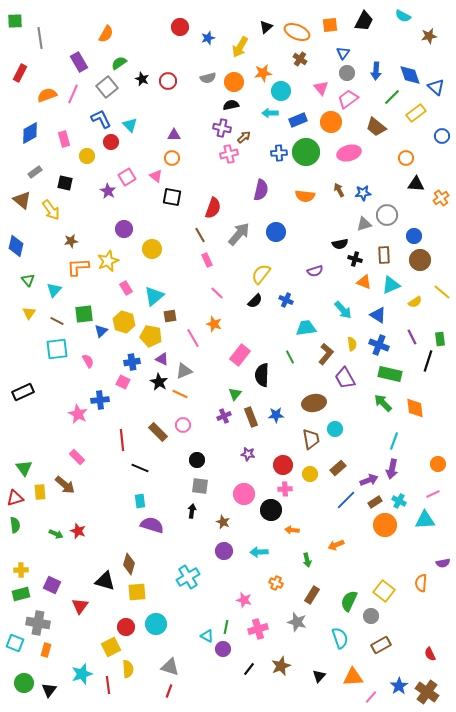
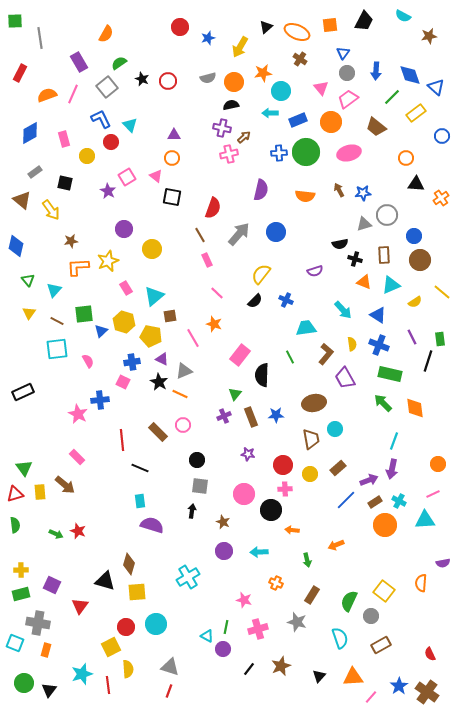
red triangle at (15, 498): moved 4 px up
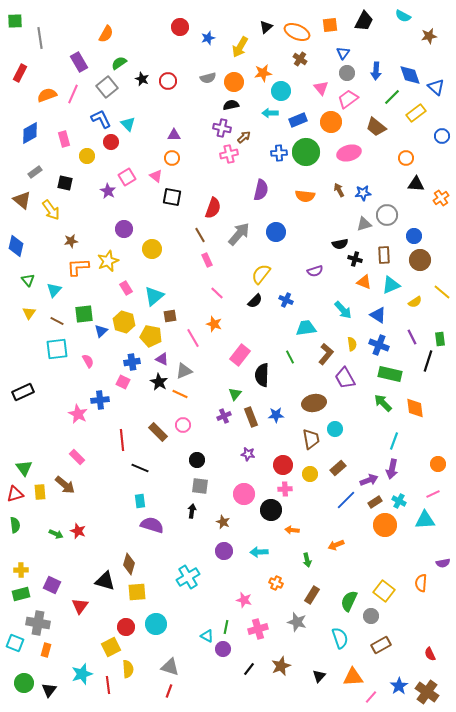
cyan triangle at (130, 125): moved 2 px left, 1 px up
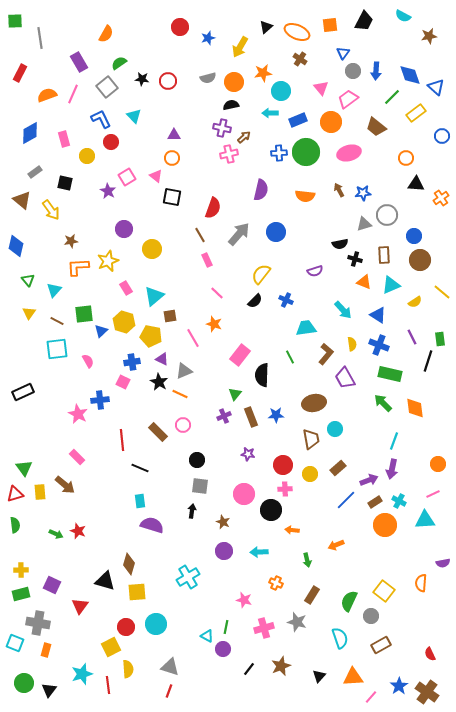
gray circle at (347, 73): moved 6 px right, 2 px up
black star at (142, 79): rotated 16 degrees counterclockwise
cyan triangle at (128, 124): moved 6 px right, 8 px up
pink cross at (258, 629): moved 6 px right, 1 px up
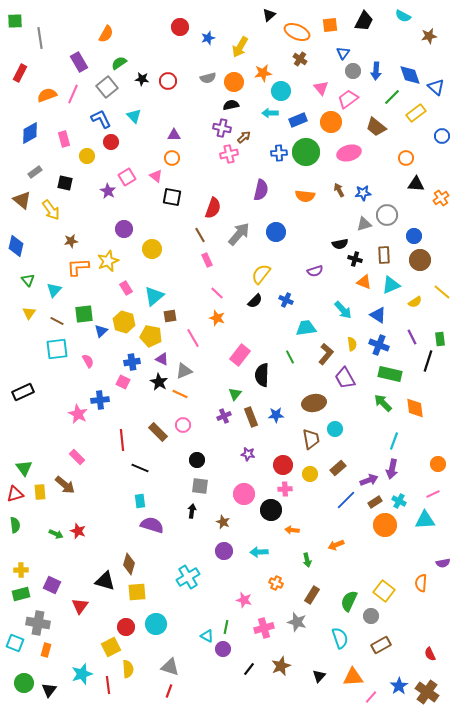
black triangle at (266, 27): moved 3 px right, 12 px up
orange star at (214, 324): moved 3 px right, 6 px up
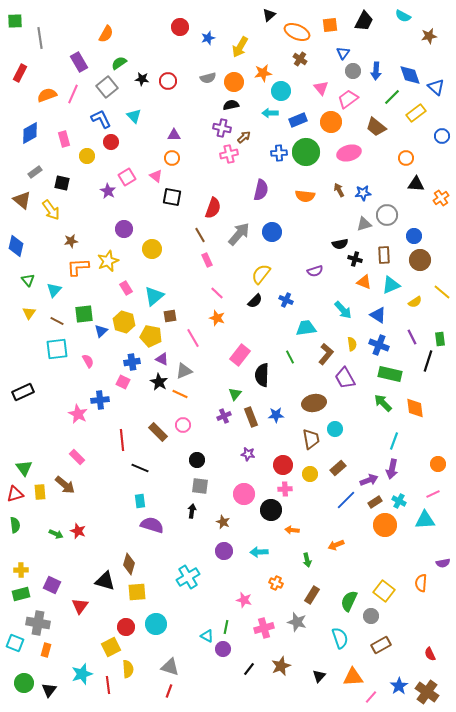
black square at (65, 183): moved 3 px left
blue circle at (276, 232): moved 4 px left
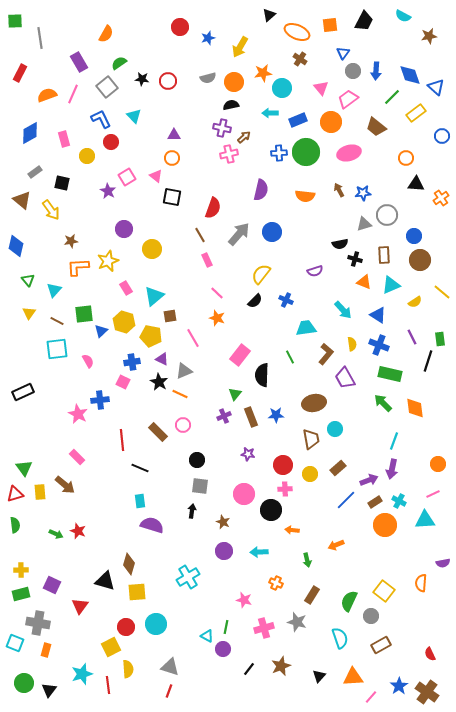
cyan circle at (281, 91): moved 1 px right, 3 px up
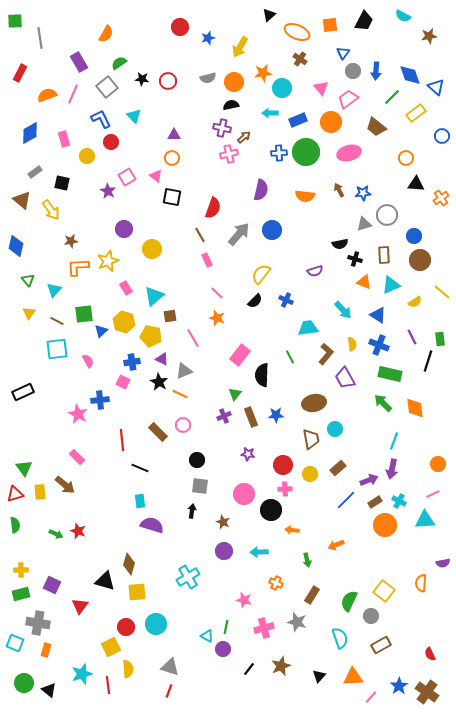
blue circle at (272, 232): moved 2 px up
cyan trapezoid at (306, 328): moved 2 px right
black triangle at (49, 690): rotated 28 degrees counterclockwise
